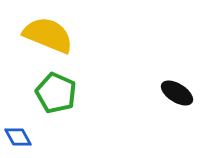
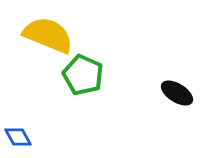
green pentagon: moved 27 px right, 18 px up
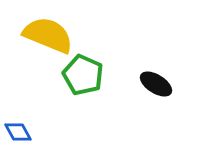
black ellipse: moved 21 px left, 9 px up
blue diamond: moved 5 px up
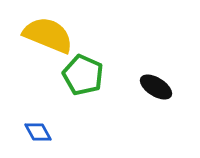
black ellipse: moved 3 px down
blue diamond: moved 20 px right
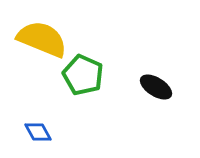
yellow semicircle: moved 6 px left, 4 px down
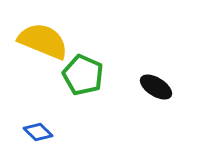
yellow semicircle: moved 1 px right, 2 px down
blue diamond: rotated 16 degrees counterclockwise
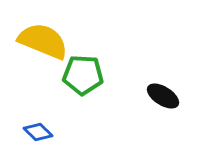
green pentagon: rotated 21 degrees counterclockwise
black ellipse: moved 7 px right, 9 px down
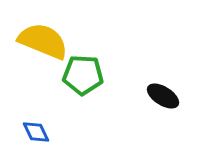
blue diamond: moved 2 px left; rotated 20 degrees clockwise
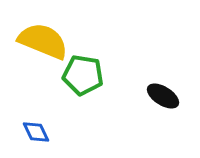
green pentagon: rotated 6 degrees clockwise
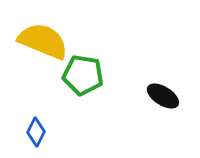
blue diamond: rotated 52 degrees clockwise
